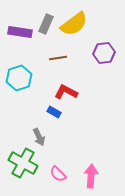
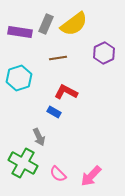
purple hexagon: rotated 20 degrees counterclockwise
pink arrow: rotated 140 degrees counterclockwise
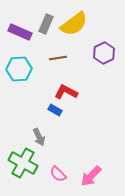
purple rectangle: rotated 15 degrees clockwise
cyan hexagon: moved 9 px up; rotated 15 degrees clockwise
blue rectangle: moved 1 px right, 2 px up
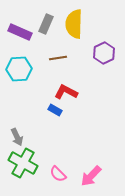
yellow semicircle: rotated 128 degrees clockwise
gray arrow: moved 22 px left
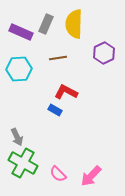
purple rectangle: moved 1 px right
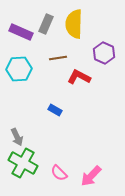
purple hexagon: rotated 10 degrees counterclockwise
red L-shape: moved 13 px right, 15 px up
pink semicircle: moved 1 px right, 1 px up
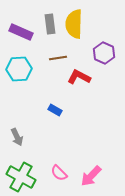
gray rectangle: moved 4 px right; rotated 30 degrees counterclockwise
green cross: moved 2 px left, 14 px down
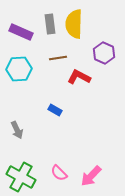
gray arrow: moved 7 px up
